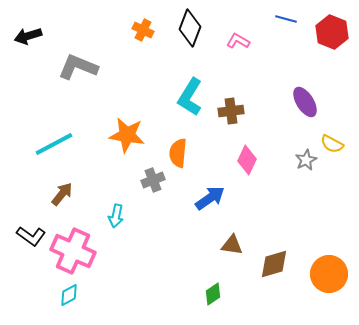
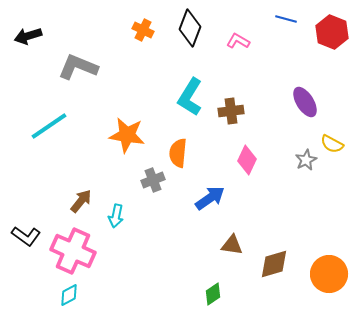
cyan line: moved 5 px left, 18 px up; rotated 6 degrees counterclockwise
brown arrow: moved 19 px right, 7 px down
black L-shape: moved 5 px left
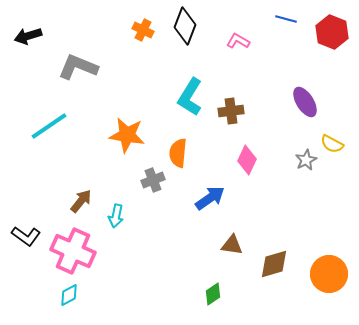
black diamond: moved 5 px left, 2 px up
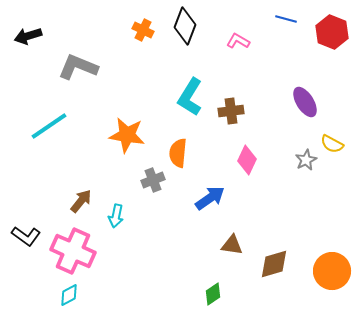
orange circle: moved 3 px right, 3 px up
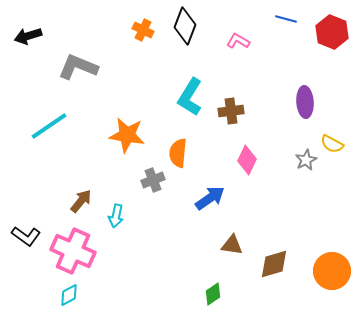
purple ellipse: rotated 28 degrees clockwise
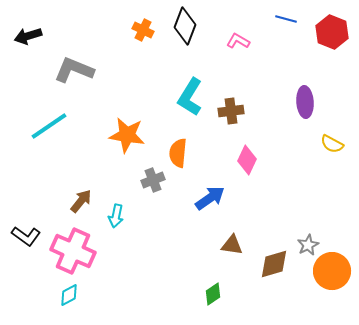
gray L-shape: moved 4 px left, 3 px down
gray star: moved 2 px right, 85 px down
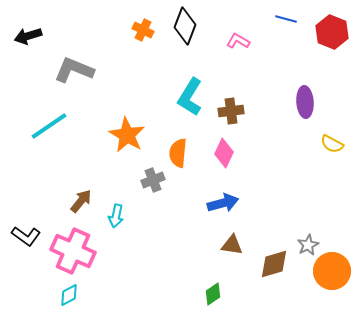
orange star: rotated 21 degrees clockwise
pink diamond: moved 23 px left, 7 px up
blue arrow: moved 13 px right, 5 px down; rotated 20 degrees clockwise
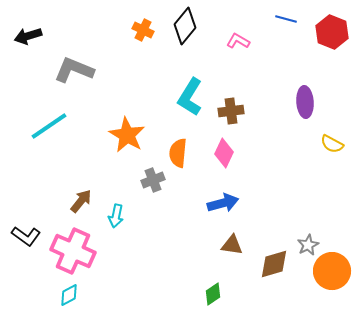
black diamond: rotated 18 degrees clockwise
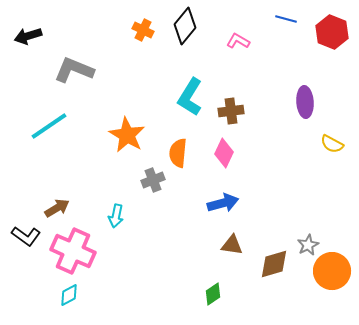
brown arrow: moved 24 px left, 7 px down; rotated 20 degrees clockwise
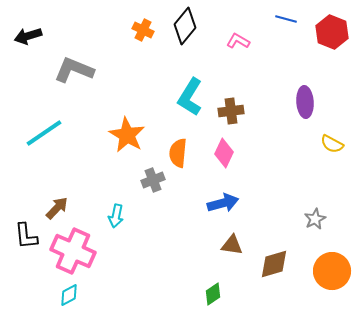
cyan line: moved 5 px left, 7 px down
brown arrow: rotated 15 degrees counterclockwise
black L-shape: rotated 48 degrees clockwise
gray star: moved 7 px right, 26 px up
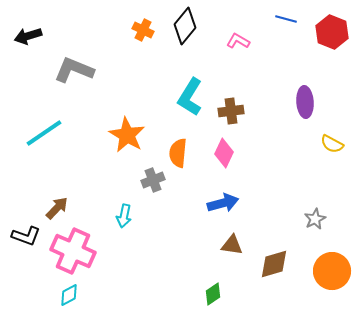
cyan arrow: moved 8 px right
black L-shape: rotated 64 degrees counterclockwise
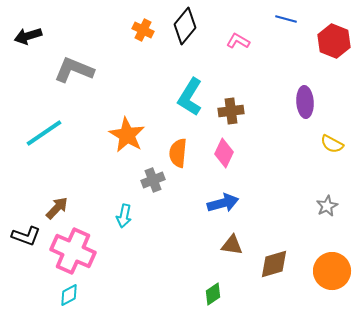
red hexagon: moved 2 px right, 9 px down
gray star: moved 12 px right, 13 px up
